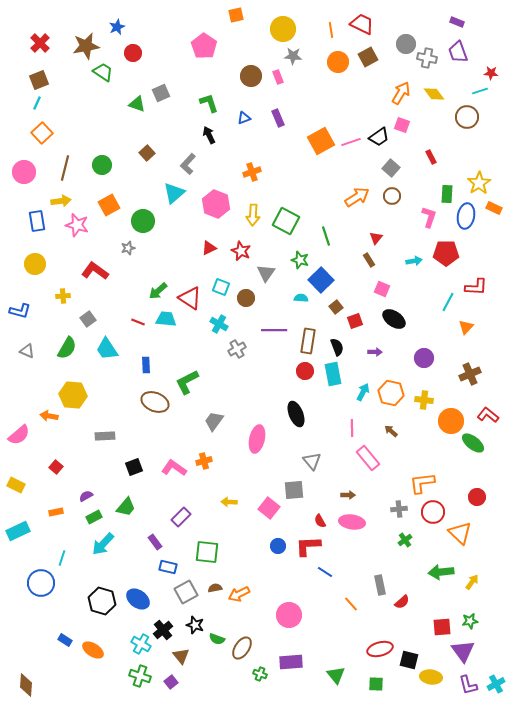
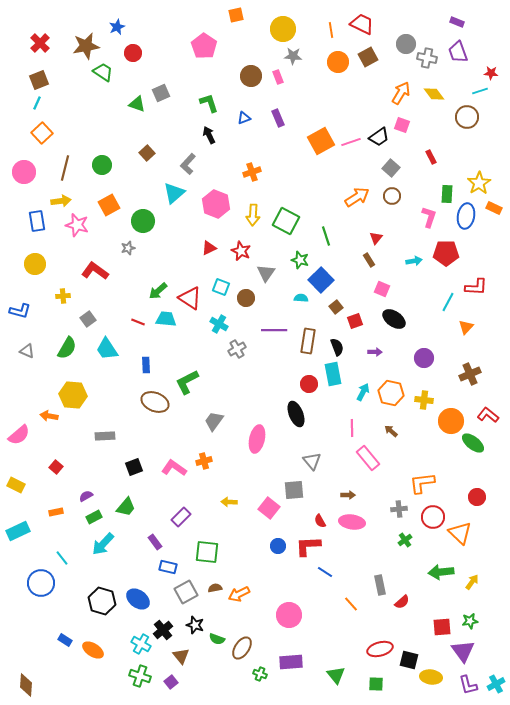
red circle at (305, 371): moved 4 px right, 13 px down
red circle at (433, 512): moved 5 px down
cyan line at (62, 558): rotated 56 degrees counterclockwise
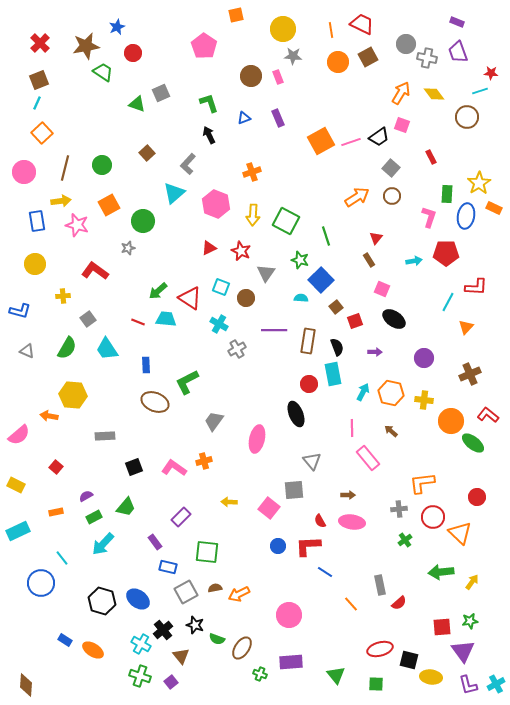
red semicircle at (402, 602): moved 3 px left, 1 px down
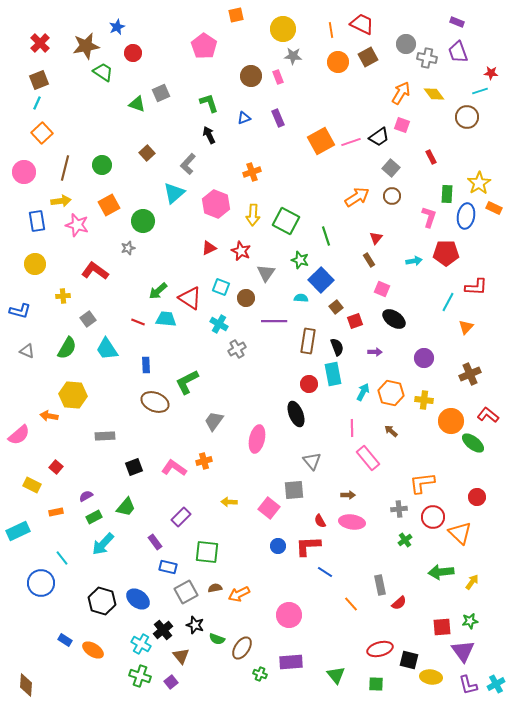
purple line at (274, 330): moved 9 px up
yellow rectangle at (16, 485): moved 16 px right
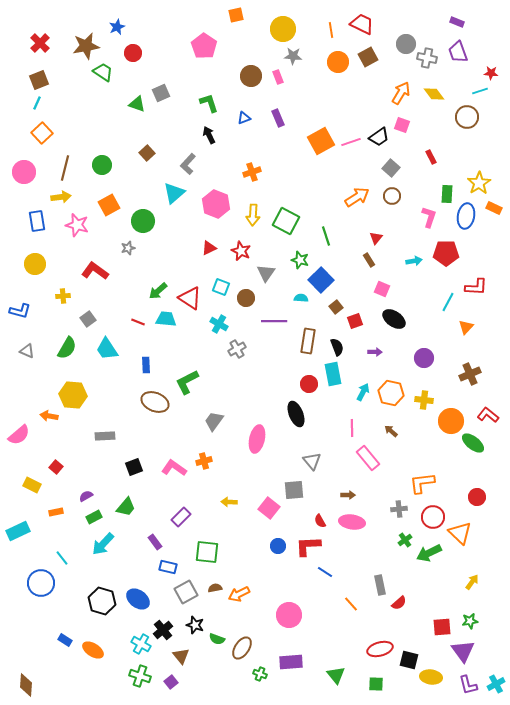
yellow arrow at (61, 201): moved 4 px up
green arrow at (441, 572): moved 12 px left, 19 px up; rotated 20 degrees counterclockwise
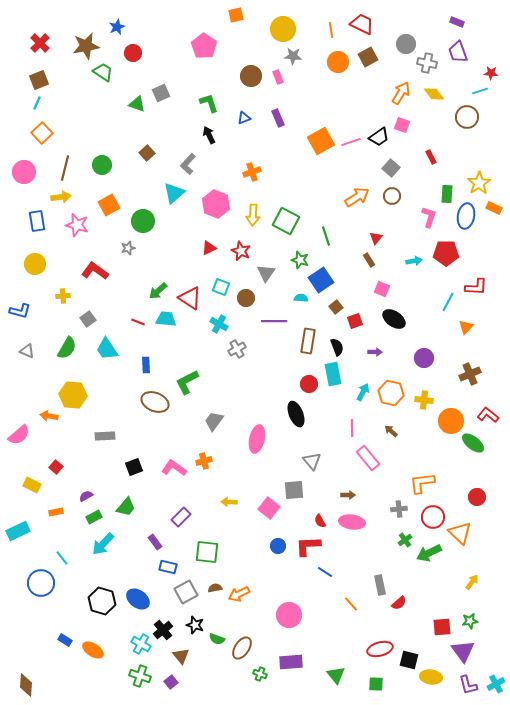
gray cross at (427, 58): moved 5 px down
blue square at (321, 280): rotated 10 degrees clockwise
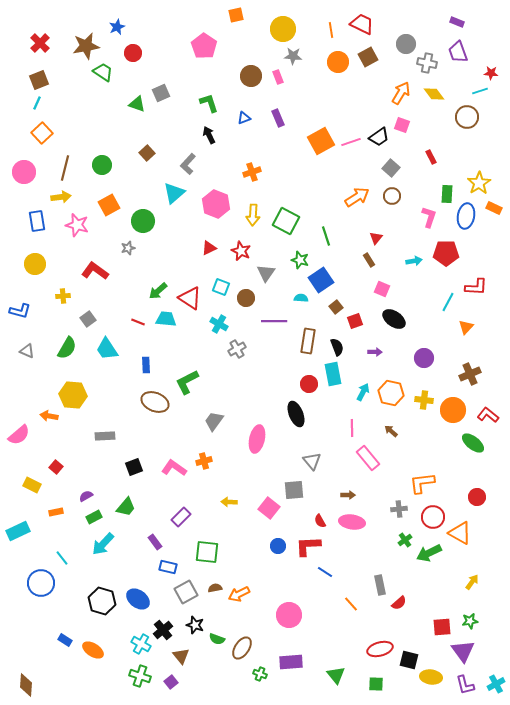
orange circle at (451, 421): moved 2 px right, 11 px up
orange triangle at (460, 533): rotated 15 degrees counterclockwise
purple L-shape at (468, 685): moved 3 px left
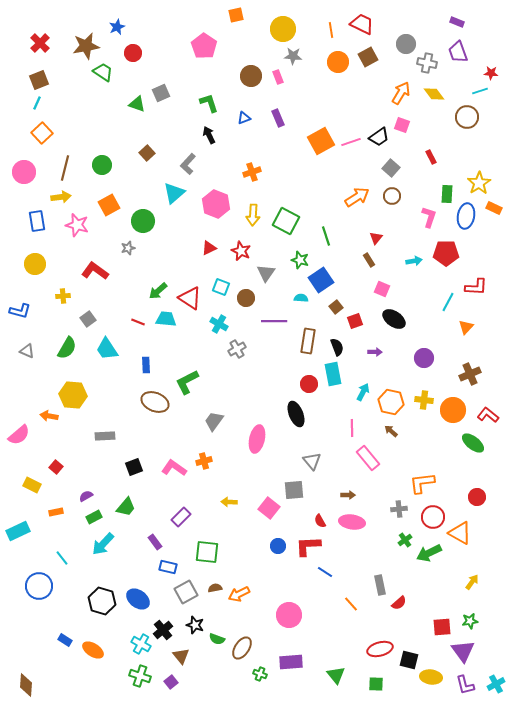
orange hexagon at (391, 393): moved 9 px down
blue circle at (41, 583): moved 2 px left, 3 px down
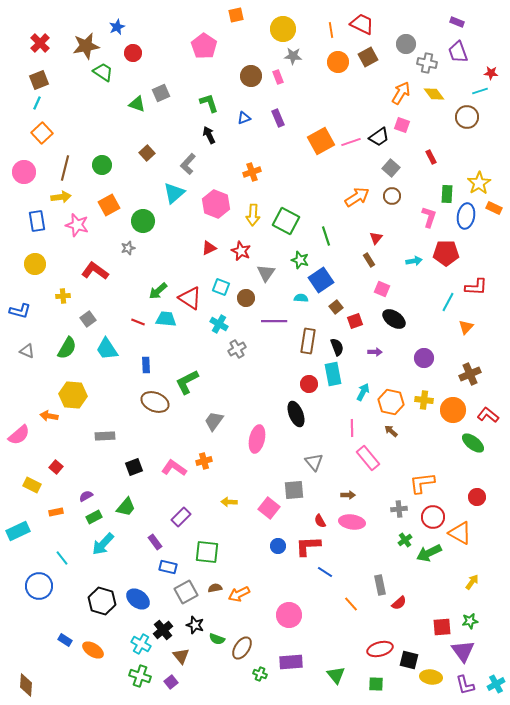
gray triangle at (312, 461): moved 2 px right, 1 px down
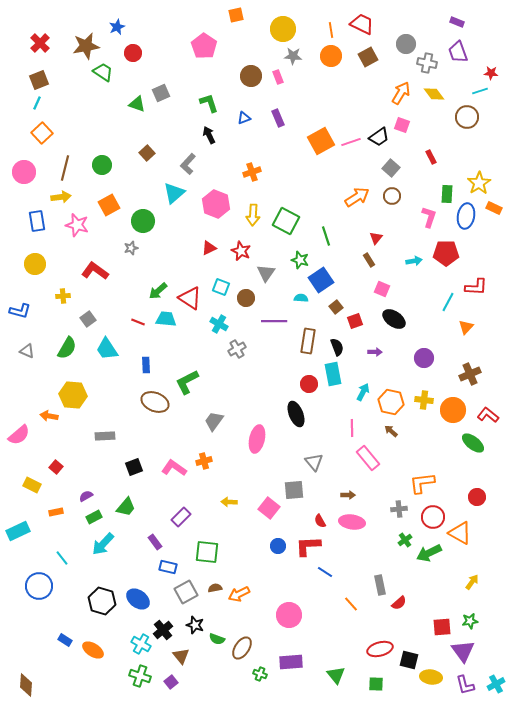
orange circle at (338, 62): moved 7 px left, 6 px up
gray star at (128, 248): moved 3 px right
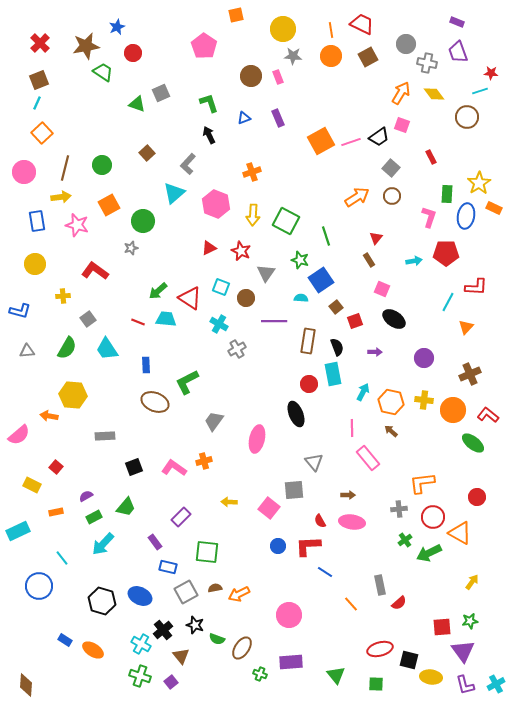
gray triangle at (27, 351): rotated 28 degrees counterclockwise
blue ellipse at (138, 599): moved 2 px right, 3 px up; rotated 10 degrees counterclockwise
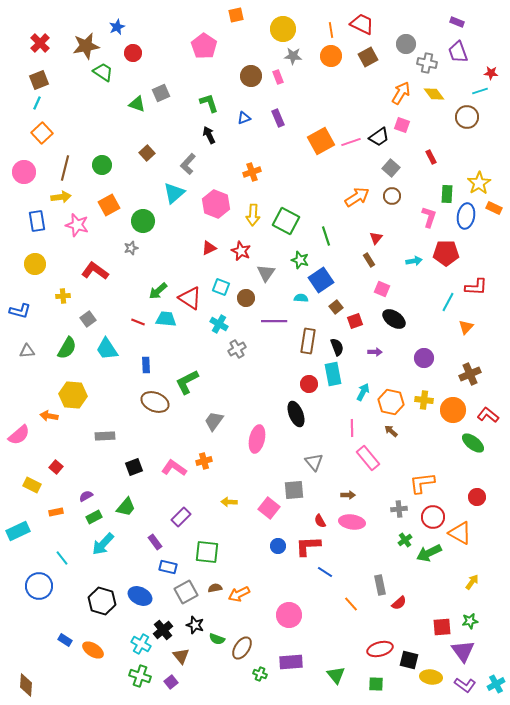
purple L-shape at (465, 685): rotated 40 degrees counterclockwise
